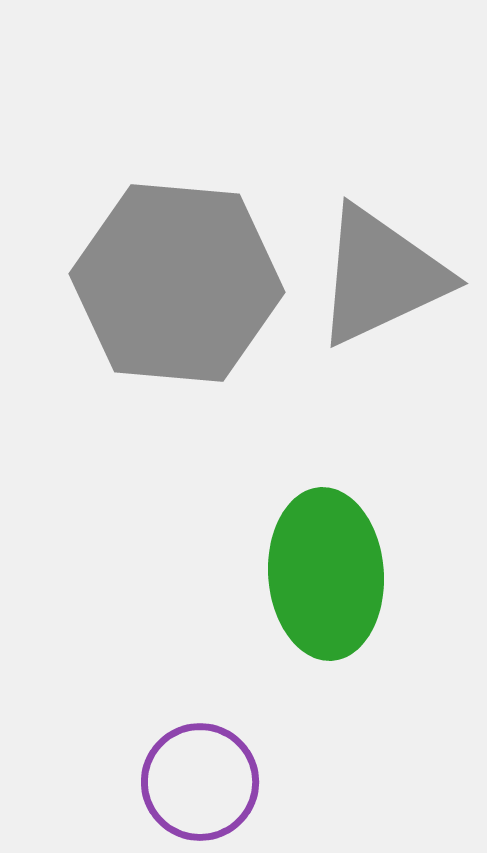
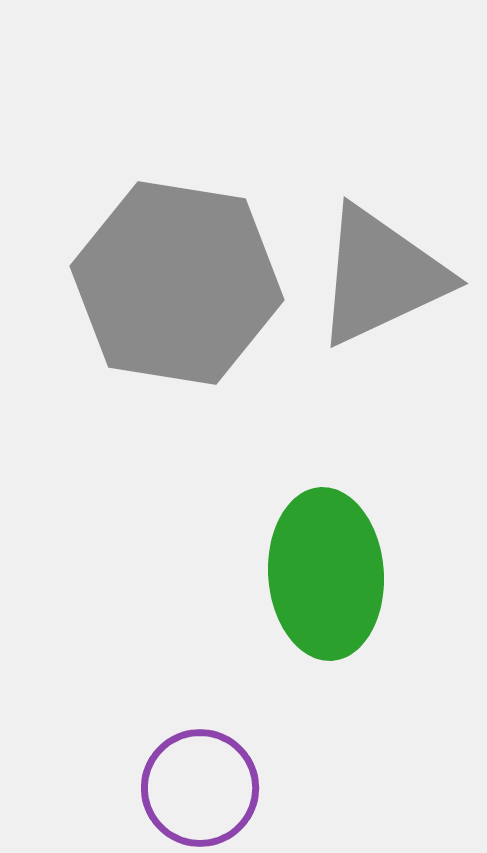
gray hexagon: rotated 4 degrees clockwise
purple circle: moved 6 px down
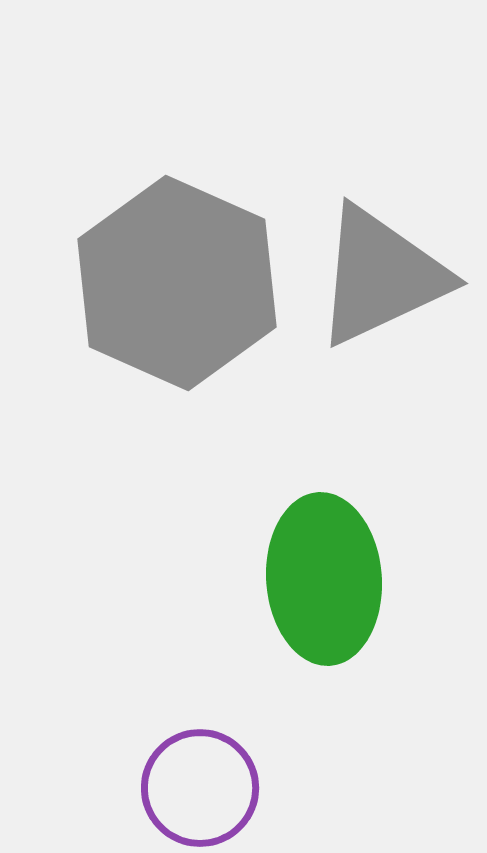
gray hexagon: rotated 15 degrees clockwise
green ellipse: moved 2 px left, 5 px down
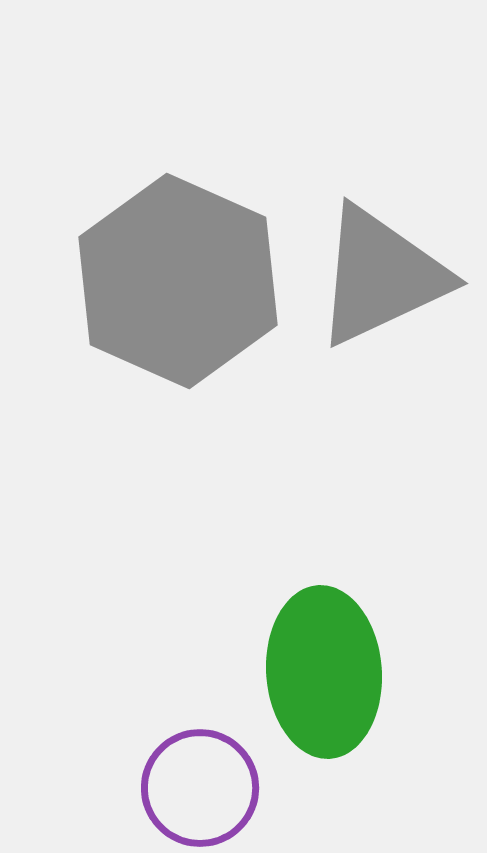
gray hexagon: moved 1 px right, 2 px up
green ellipse: moved 93 px down
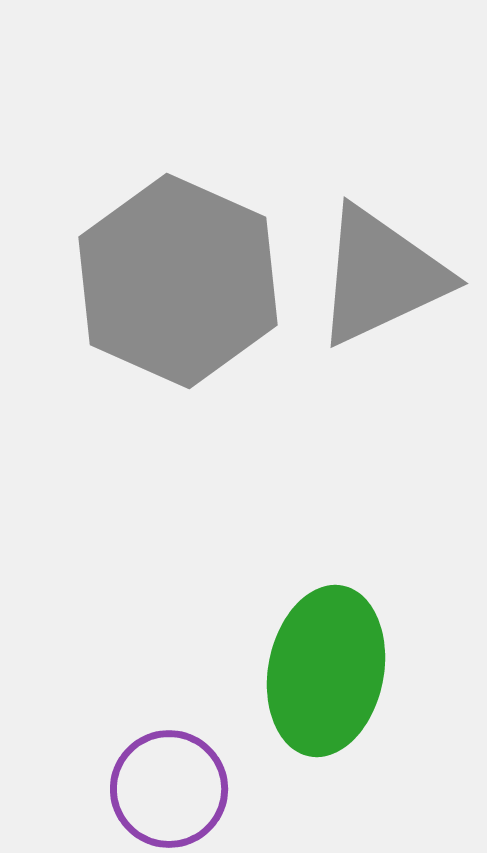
green ellipse: moved 2 px right, 1 px up; rotated 15 degrees clockwise
purple circle: moved 31 px left, 1 px down
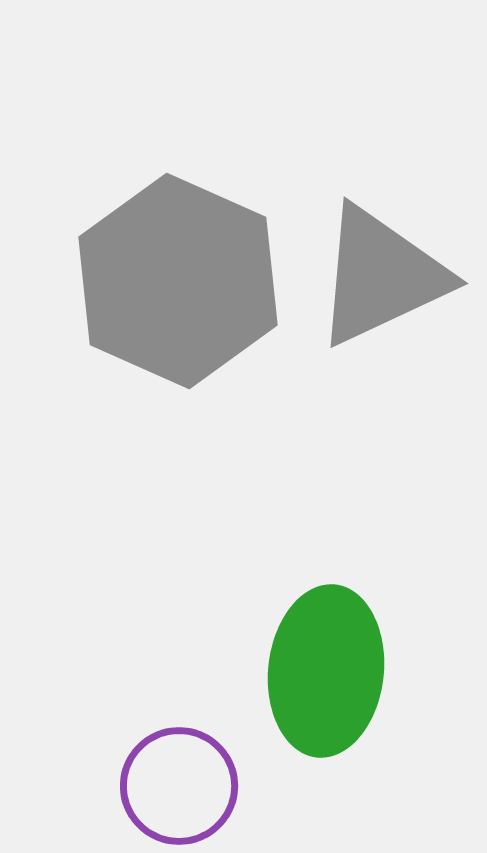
green ellipse: rotated 5 degrees counterclockwise
purple circle: moved 10 px right, 3 px up
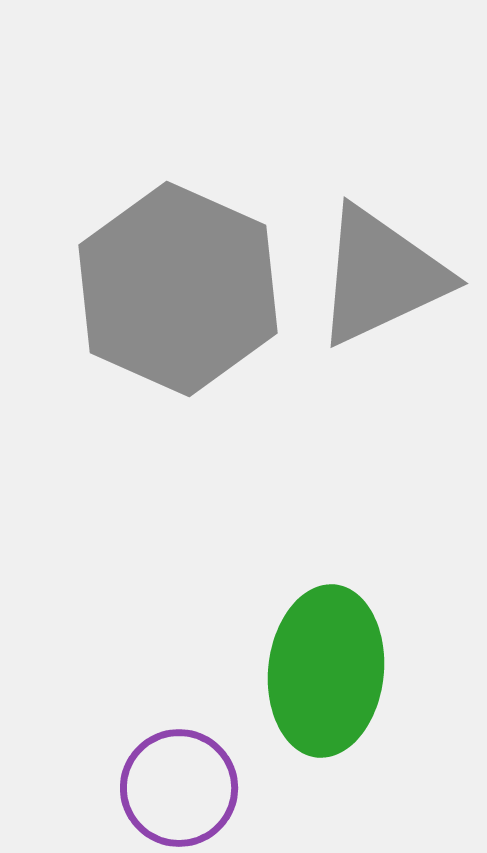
gray hexagon: moved 8 px down
purple circle: moved 2 px down
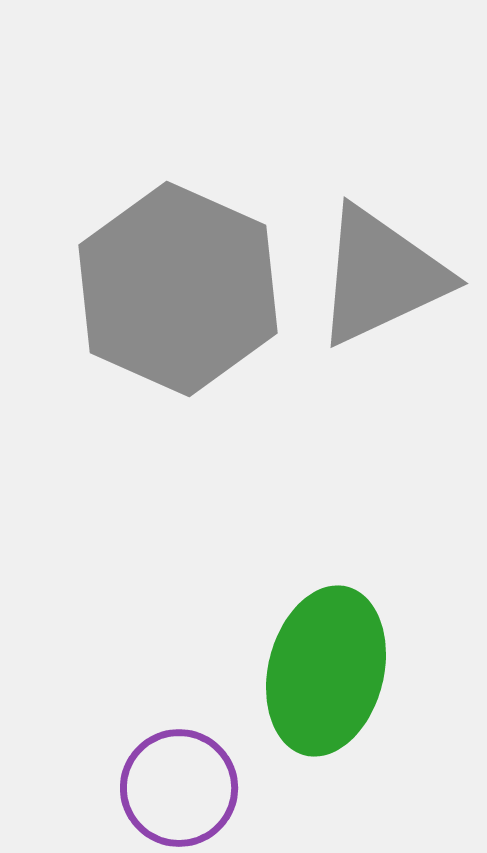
green ellipse: rotated 8 degrees clockwise
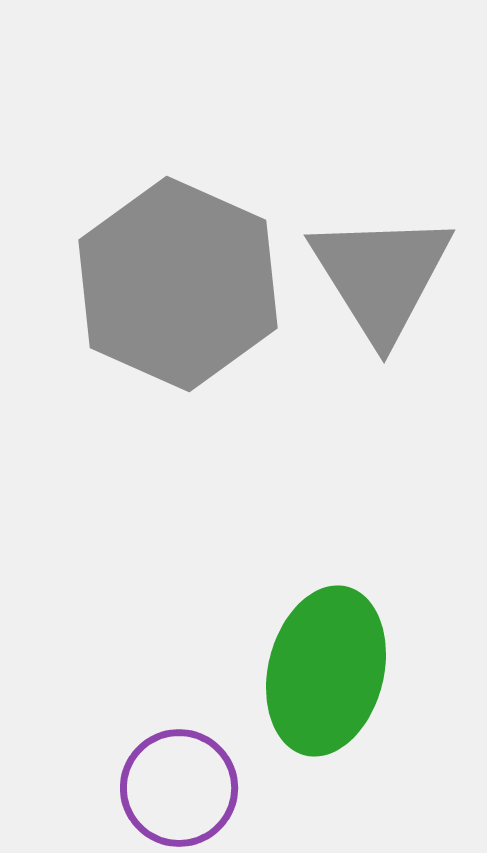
gray triangle: rotated 37 degrees counterclockwise
gray hexagon: moved 5 px up
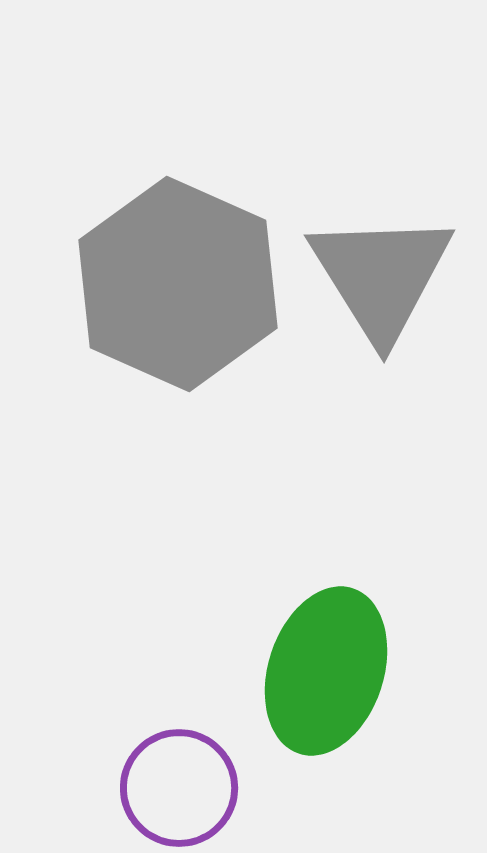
green ellipse: rotated 4 degrees clockwise
